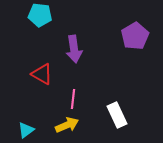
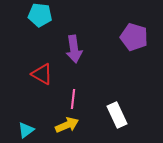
purple pentagon: moved 1 px left, 1 px down; rotated 24 degrees counterclockwise
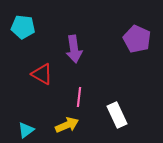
cyan pentagon: moved 17 px left, 12 px down
purple pentagon: moved 3 px right, 2 px down; rotated 8 degrees clockwise
pink line: moved 6 px right, 2 px up
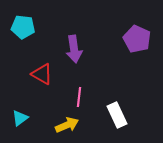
cyan triangle: moved 6 px left, 12 px up
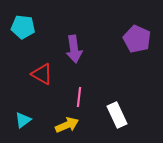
cyan triangle: moved 3 px right, 2 px down
